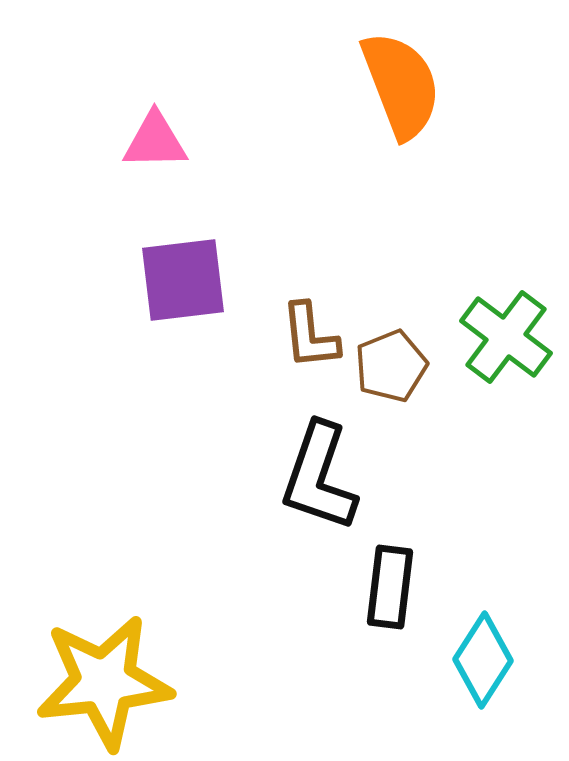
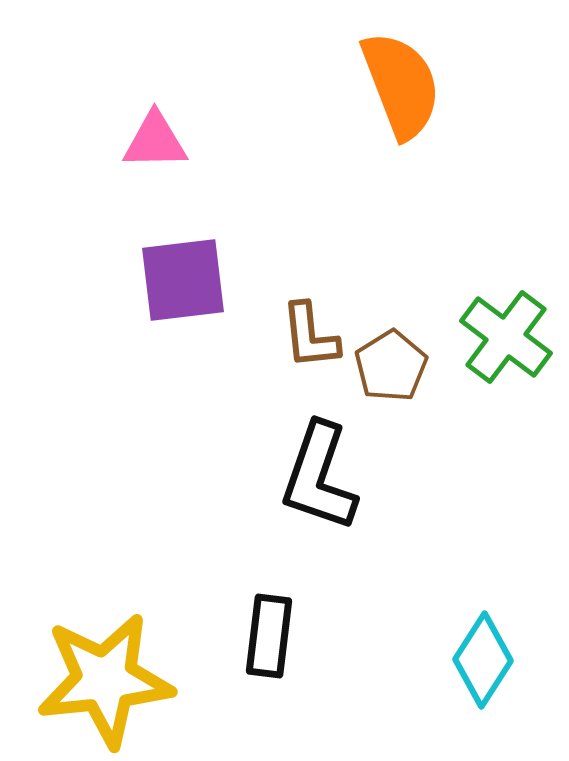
brown pentagon: rotated 10 degrees counterclockwise
black rectangle: moved 121 px left, 49 px down
yellow star: moved 1 px right, 2 px up
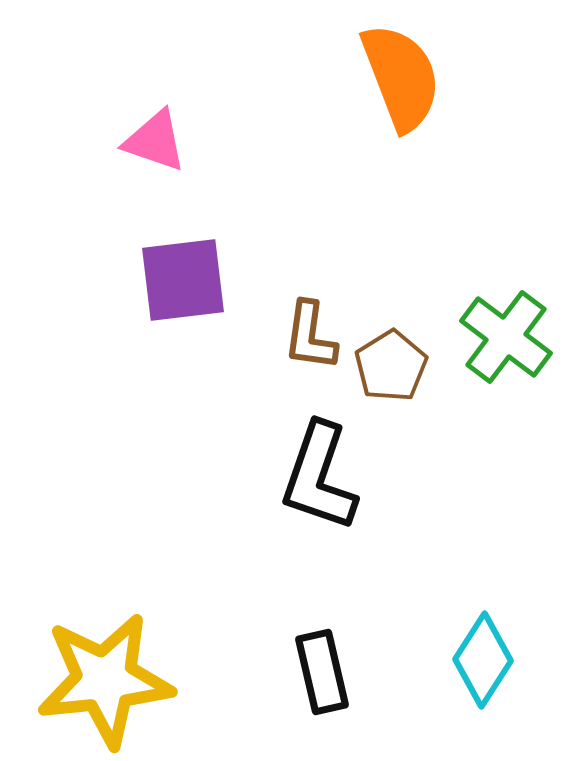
orange semicircle: moved 8 px up
pink triangle: rotated 20 degrees clockwise
brown L-shape: rotated 14 degrees clockwise
black rectangle: moved 53 px right, 36 px down; rotated 20 degrees counterclockwise
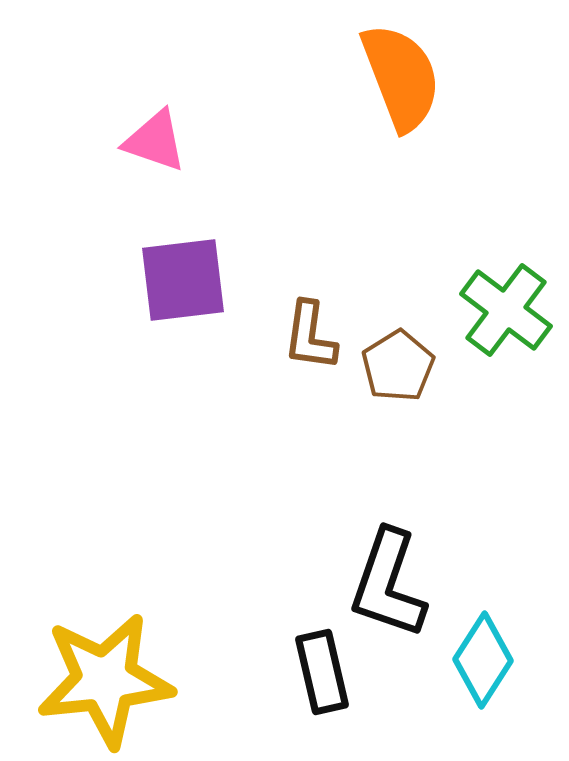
green cross: moved 27 px up
brown pentagon: moved 7 px right
black L-shape: moved 69 px right, 107 px down
